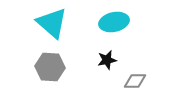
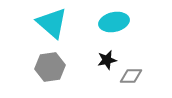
gray hexagon: rotated 12 degrees counterclockwise
gray diamond: moved 4 px left, 5 px up
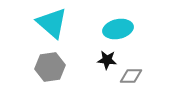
cyan ellipse: moved 4 px right, 7 px down
black star: rotated 18 degrees clockwise
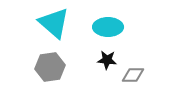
cyan triangle: moved 2 px right
cyan ellipse: moved 10 px left, 2 px up; rotated 12 degrees clockwise
gray diamond: moved 2 px right, 1 px up
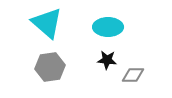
cyan triangle: moved 7 px left
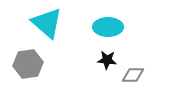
gray hexagon: moved 22 px left, 3 px up
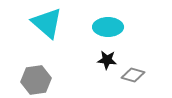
gray hexagon: moved 8 px right, 16 px down
gray diamond: rotated 15 degrees clockwise
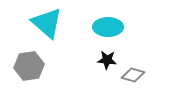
gray hexagon: moved 7 px left, 14 px up
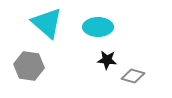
cyan ellipse: moved 10 px left
gray hexagon: rotated 16 degrees clockwise
gray diamond: moved 1 px down
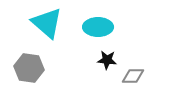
gray hexagon: moved 2 px down
gray diamond: rotated 15 degrees counterclockwise
